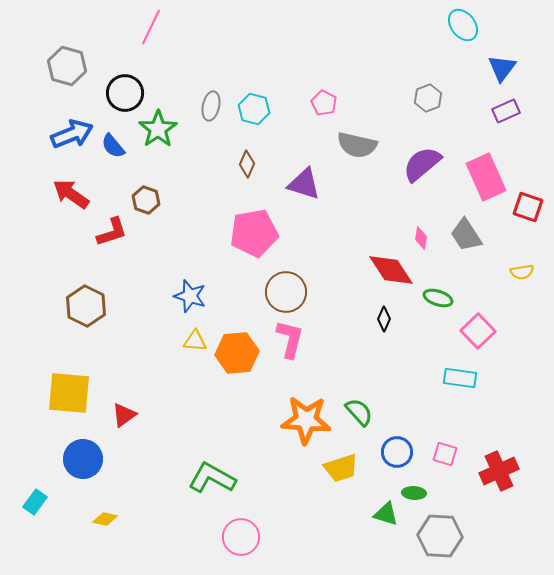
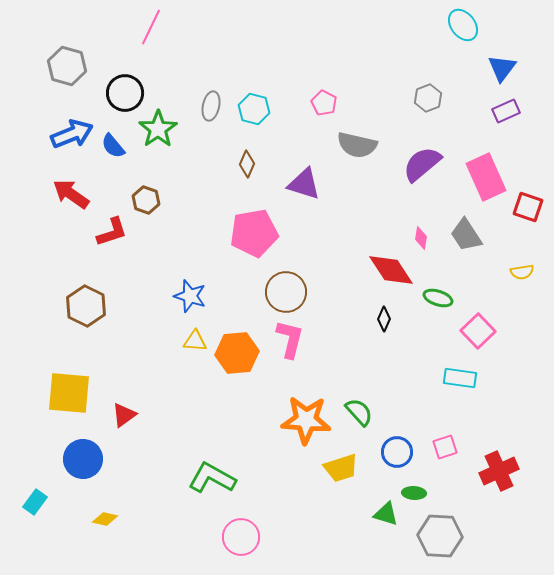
pink square at (445, 454): moved 7 px up; rotated 35 degrees counterclockwise
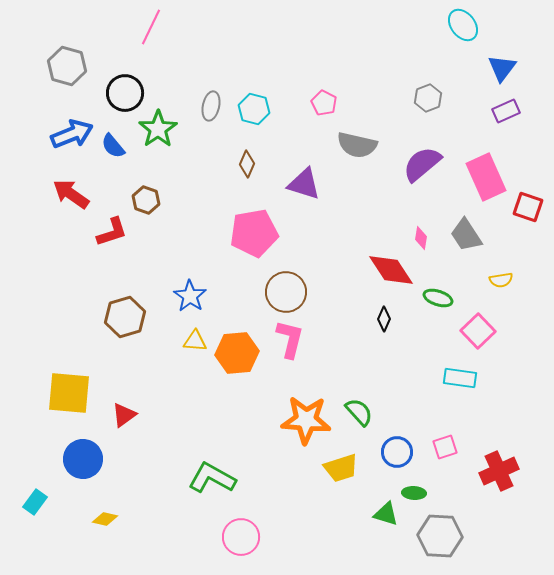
yellow semicircle at (522, 272): moved 21 px left, 8 px down
blue star at (190, 296): rotated 16 degrees clockwise
brown hexagon at (86, 306): moved 39 px right, 11 px down; rotated 18 degrees clockwise
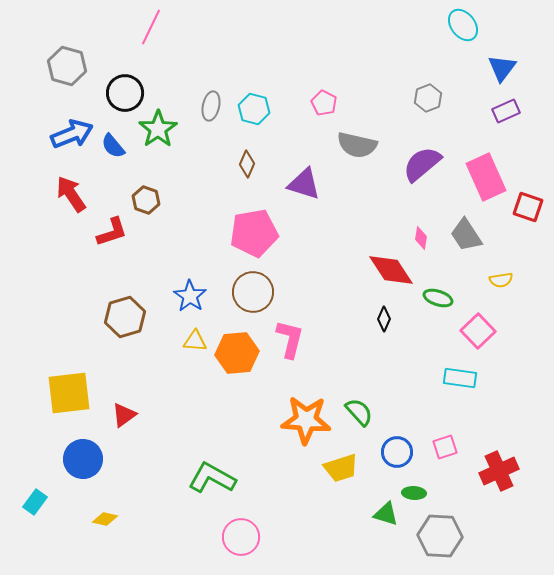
red arrow at (71, 194): rotated 21 degrees clockwise
brown circle at (286, 292): moved 33 px left
yellow square at (69, 393): rotated 12 degrees counterclockwise
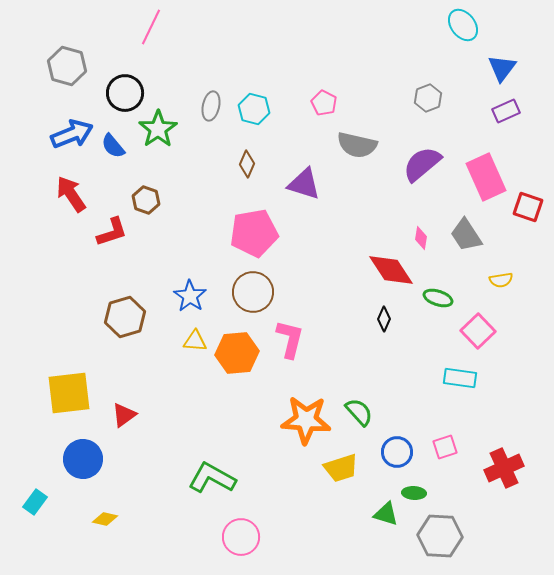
red cross at (499, 471): moved 5 px right, 3 px up
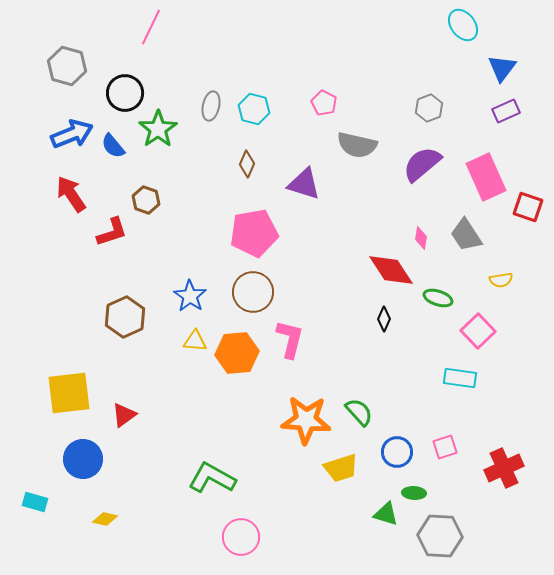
gray hexagon at (428, 98): moved 1 px right, 10 px down
brown hexagon at (125, 317): rotated 9 degrees counterclockwise
cyan rectangle at (35, 502): rotated 70 degrees clockwise
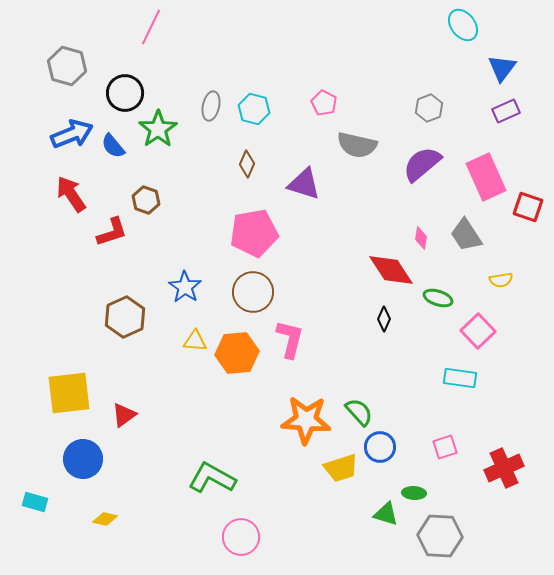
blue star at (190, 296): moved 5 px left, 9 px up
blue circle at (397, 452): moved 17 px left, 5 px up
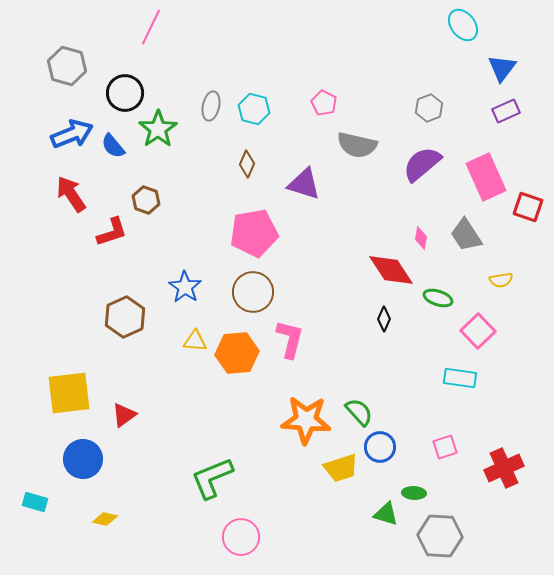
green L-shape at (212, 478): rotated 51 degrees counterclockwise
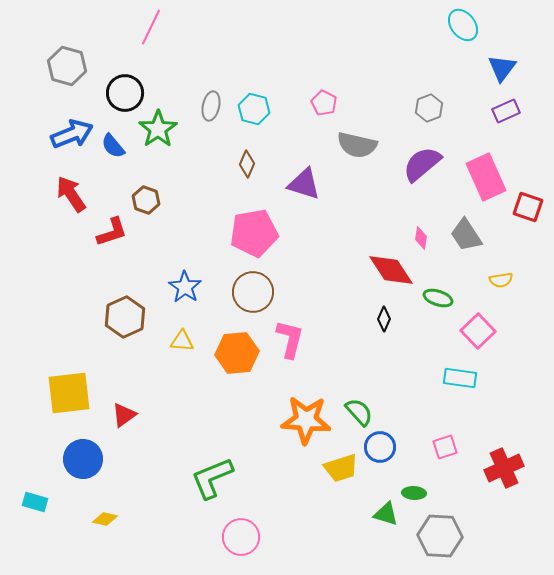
yellow triangle at (195, 341): moved 13 px left
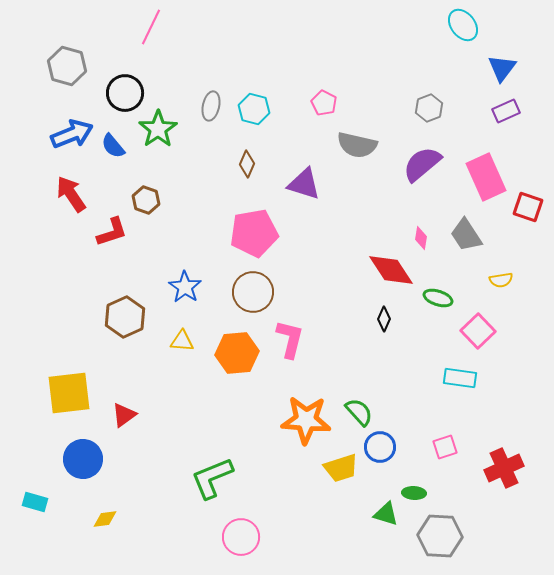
yellow diamond at (105, 519): rotated 20 degrees counterclockwise
